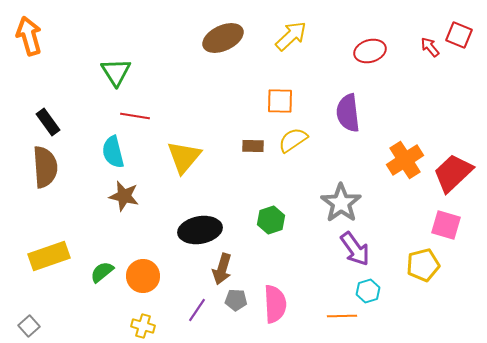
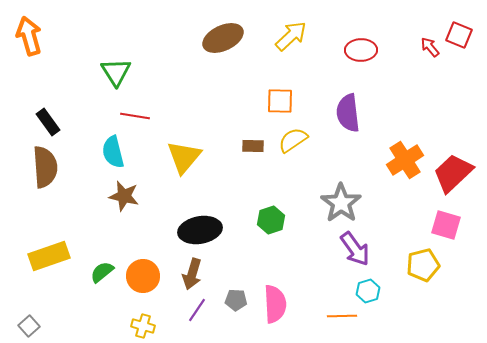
red ellipse: moved 9 px left, 1 px up; rotated 16 degrees clockwise
brown arrow: moved 30 px left, 5 px down
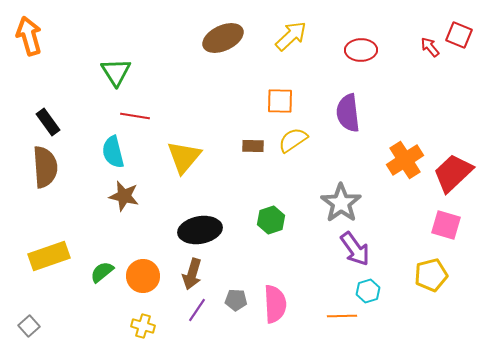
yellow pentagon: moved 8 px right, 10 px down
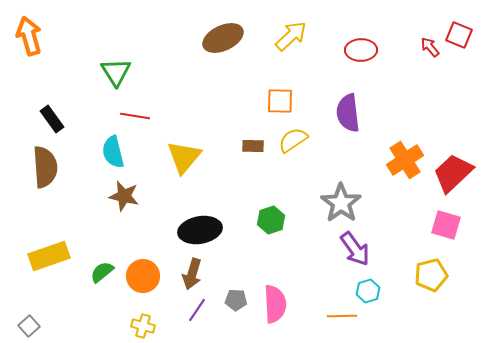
black rectangle: moved 4 px right, 3 px up
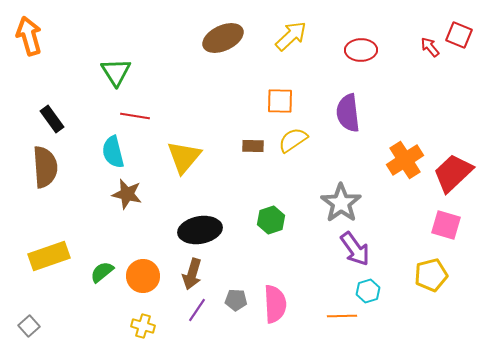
brown star: moved 3 px right, 2 px up
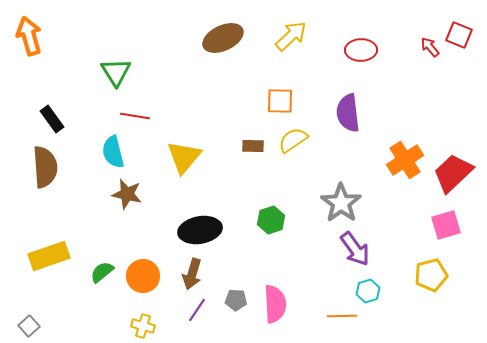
pink square: rotated 32 degrees counterclockwise
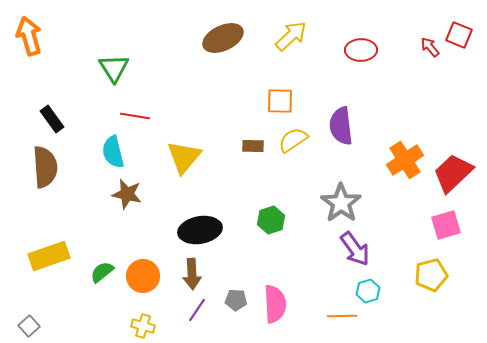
green triangle: moved 2 px left, 4 px up
purple semicircle: moved 7 px left, 13 px down
brown arrow: rotated 20 degrees counterclockwise
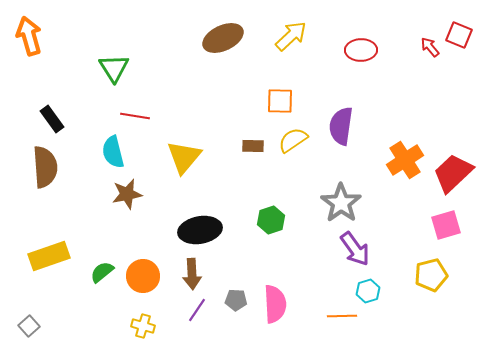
purple semicircle: rotated 15 degrees clockwise
brown star: rotated 24 degrees counterclockwise
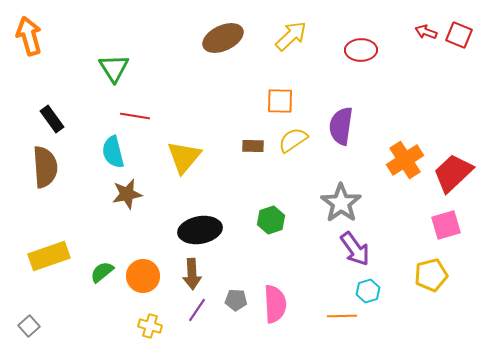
red arrow: moved 4 px left, 15 px up; rotated 30 degrees counterclockwise
yellow cross: moved 7 px right
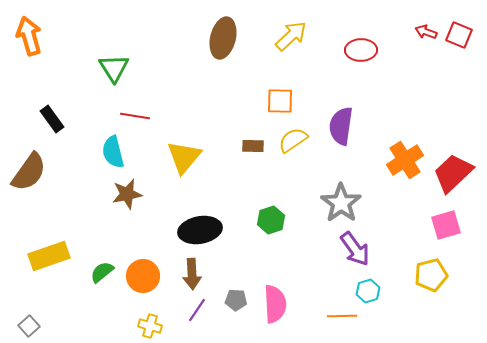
brown ellipse: rotated 51 degrees counterclockwise
brown semicircle: moved 16 px left, 5 px down; rotated 39 degrees clockwise
